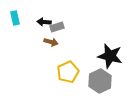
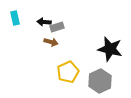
black star: moved 7 px up
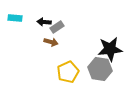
cyan rectangle: rotated 72 degrees counterclockwise
gray rectangle: rotated 16 degrees counterclockwise
black star: rotated 20 degrees counterclockwise
gray hexagon: moved 12 px up; rotated 25 degrees counterclockwise
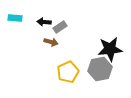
gray rectangle: moved 3 px right
gray hexagon: rotated 20 degrees counterclockwise
